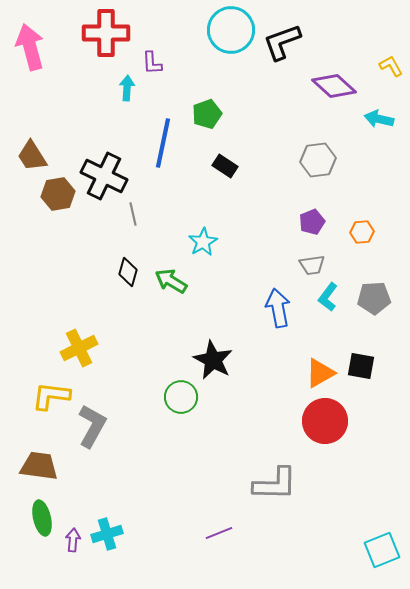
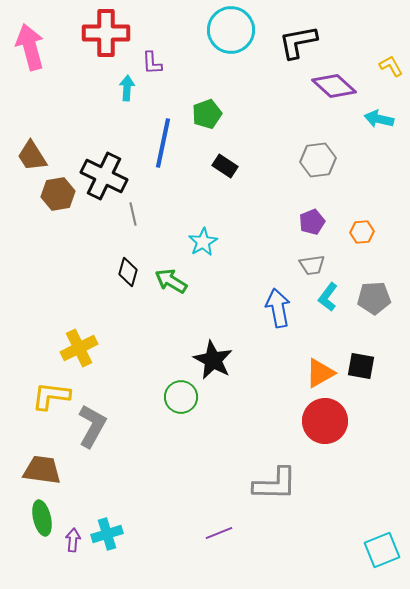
black L-shape at (282, 42): moved 16 px right; rotated 9 degrees clockwise
brown trapezoid at (39, 466): moved 3 px right, 4 px down
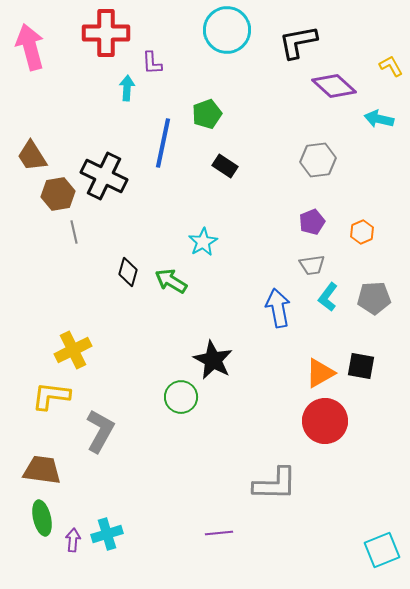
cyan circle at (231, 30): moved 4 px left
gray line at (133, 214): moved 59 px left, 18 px down
orange hexagon at (362, 232): rotated 20 degrees counterclockwise
yellow cross at (79, 348): moved 6 px left, 2 px down
gray L-shape at (92, 426): moved 8 px right, 5 px down
purple line at (219, 533): rotated 16 degrees clockwise
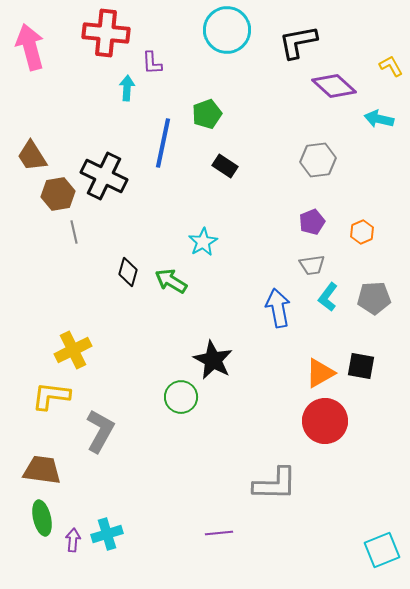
red cross at (106, 33): rotated 6 degrees clockwise
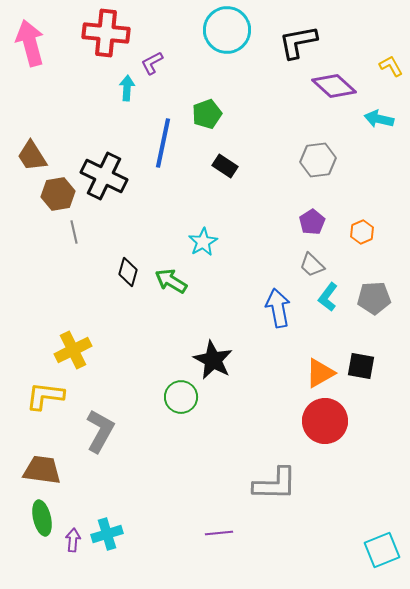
pink arrow at (30, 47): moved 4 px up
purple L-shape at (152, 63): rotated 65 degrees clockwise
purple pentagon at (312, 222): rotated 10 degrees counterclockwise
gray trapezoid at (312, 265): rotated 52 degrees clockwise
yellow L-shape at (51, 396): moved 6 px left
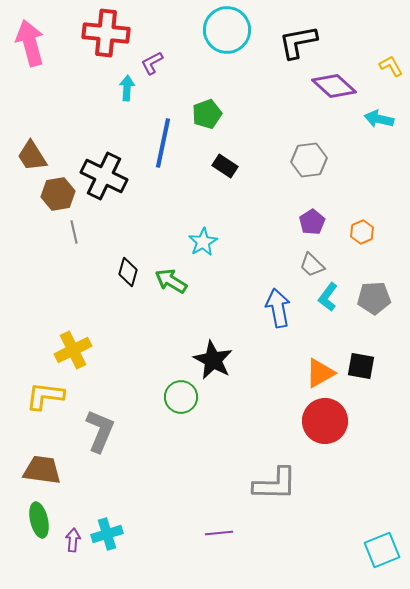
gray hexagon at (318, 160): moved 9 px left
gray L-shape at (100, 431): rotated 6 degrees counterclockwise
green ellipse at (42, 518): moved 3 px left, 2 px down
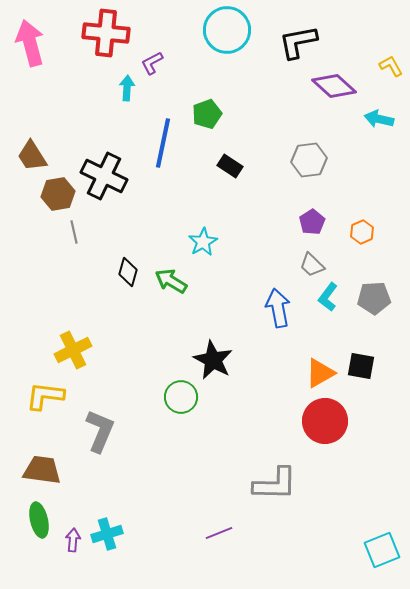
black rectangle at (225, 166): moved 5 px right
purple line at (219, 533): rotated 16 degrees counterclockwise
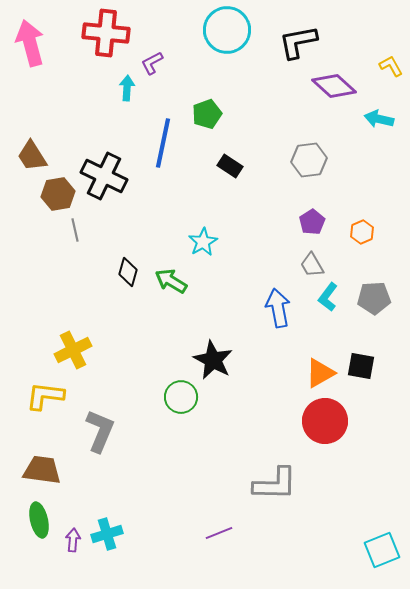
gray line at (74, 232): moved 1 px right, 2 px up
gray trapezoid at (312, 265): rotated 16 degrees clockwise
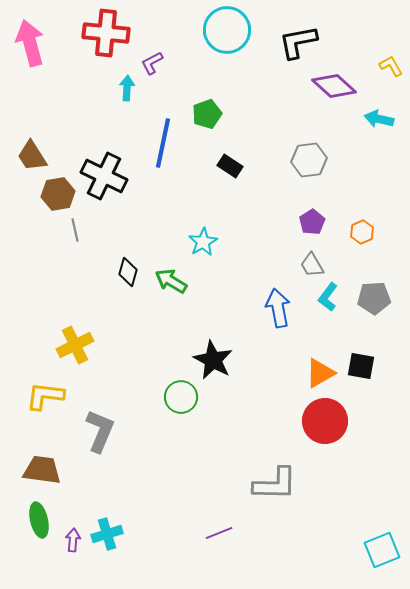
yellow cross at (73, 350): moved 2 px right, 5 px up
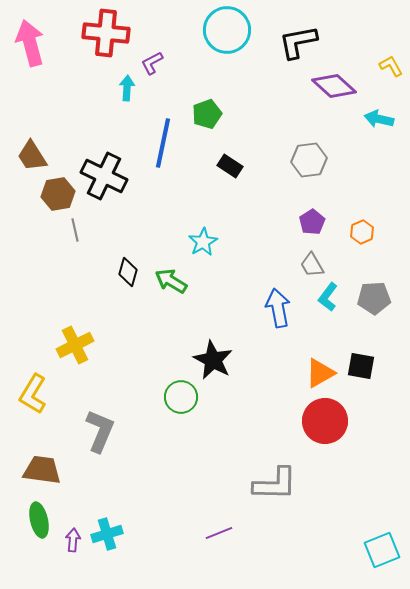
yellow L-shape at (45, 396): moved 12 px left, 2 px up; rotated 66 degrees counterclockwise
